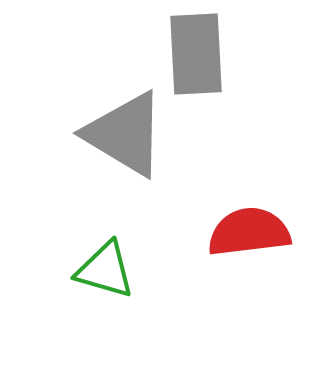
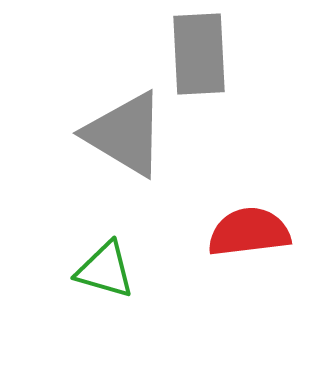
gray rectangle: moved 3 px right
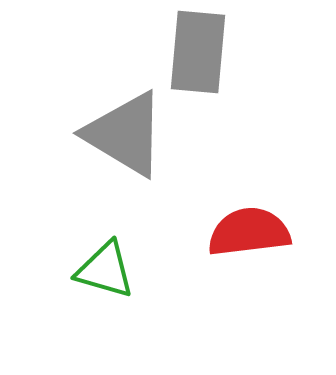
gray rectangle: moved 1 px left, 2 px up; rotated 8 degrees clockwise
